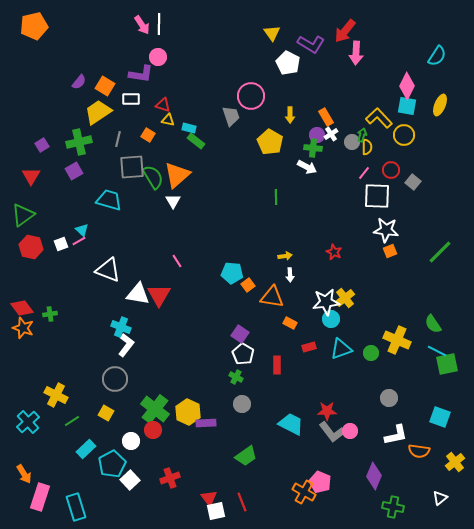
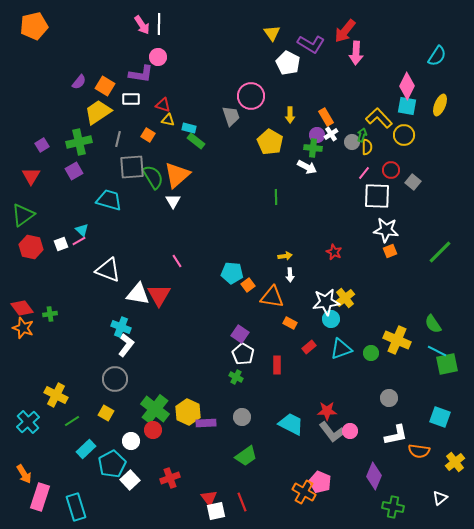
red rectangle at (309, 347): rotated 24 degrees counterclockwise
gray circle at (242, 404): moved 13 px down
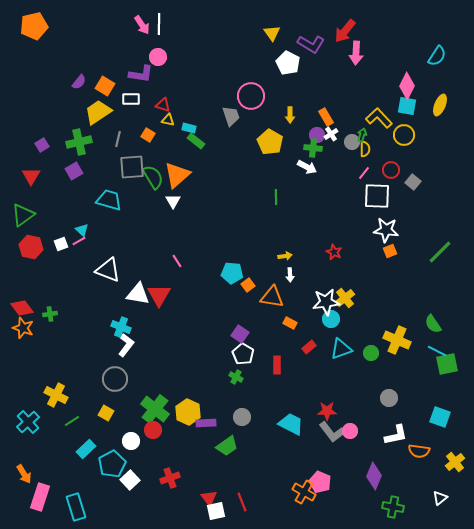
yellow semicircle at (367, 147): moved 2 px left, 2 px down
green trapezoid at (246, 456): moved 19 px left, 10 px up
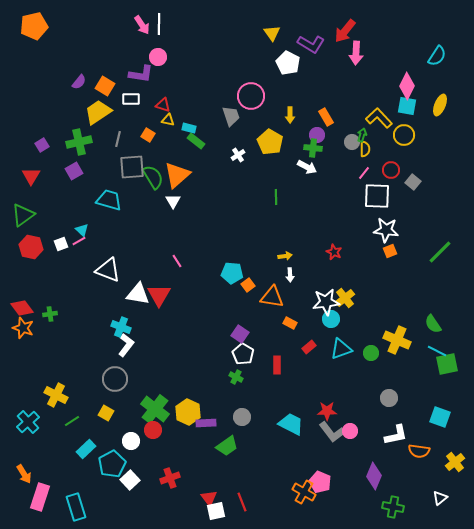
white cross at (331, 134): moved 93 px left, 21 px down
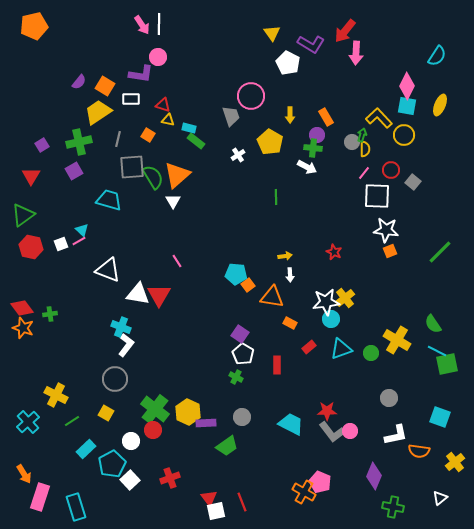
cyan pentagon at (232, 273): moved 4 px right, 1 px down
yellow cross at (397, 340): rotated 8 degrees clockwise
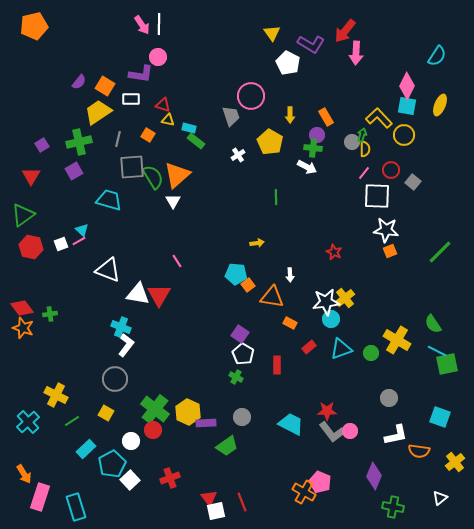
yellow arrow at (285, 256): moved 28 px left, 13 px up
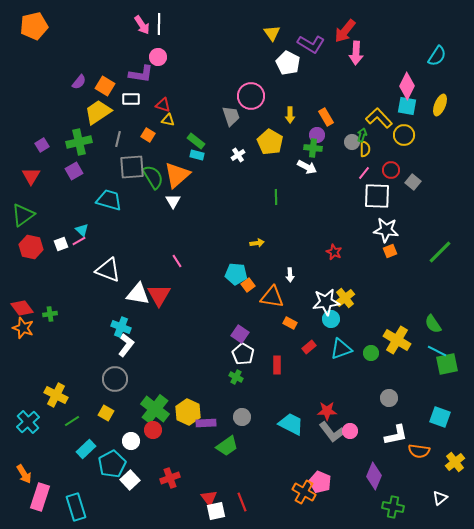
cyan rectangle at (189, 128): moved 8 px right, 27 px down
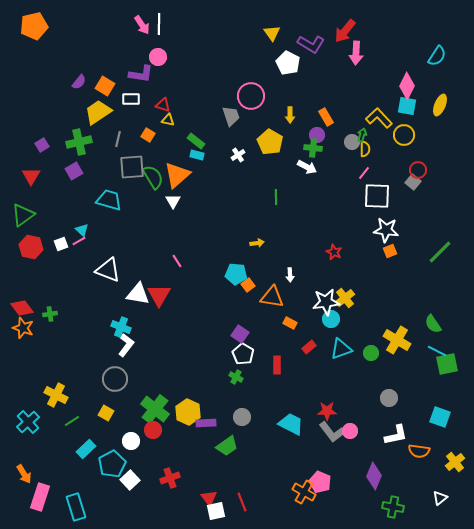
red circle at (391, 170): moved 27 px right
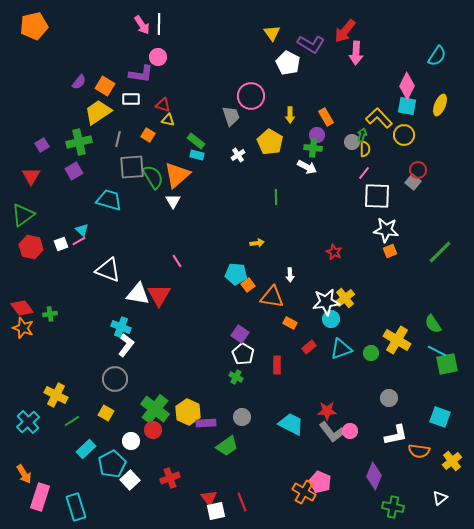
yellow cross at (455, 462): moved 3 px left, 1 px up
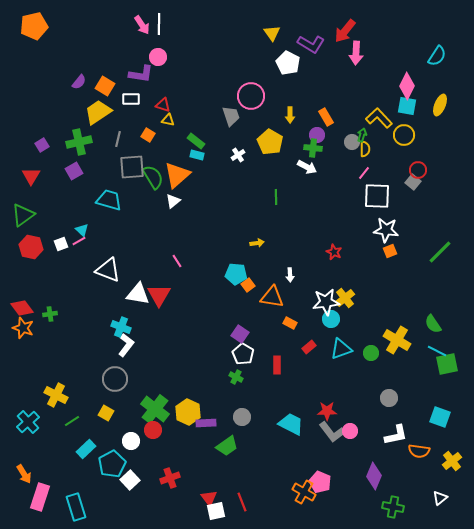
white triangle at (173, 201): rotated 21 degrees clockwise
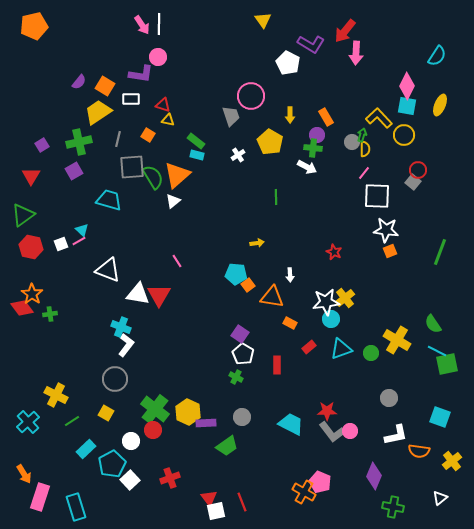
yellow triangle at (272, 33): moved 9 px left, 13 px up
green line at (440, 252): rotated 24 degrees counterclockwise
orange star at (23, 328): moved 9 px right, 34 px up; rotated 15 degrees clockwise
